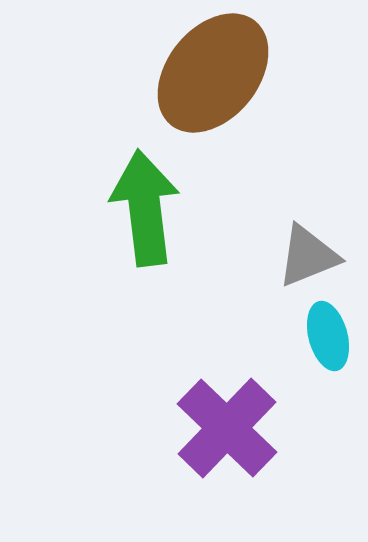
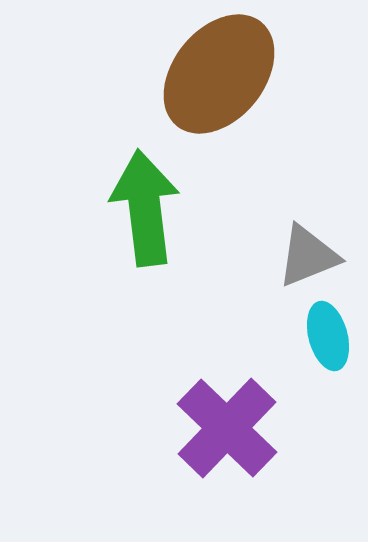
brown ellipse: moved 6 px right, 1 px down
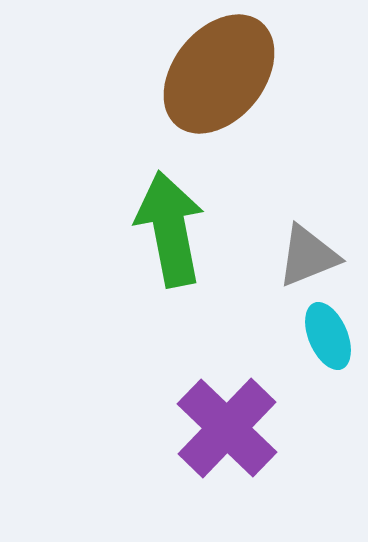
green arrow: moved 25 px right, 21 px down; rotated 4 degrees counterclockwise
cyan ellipse: rotated 8 degrees counterclockwise
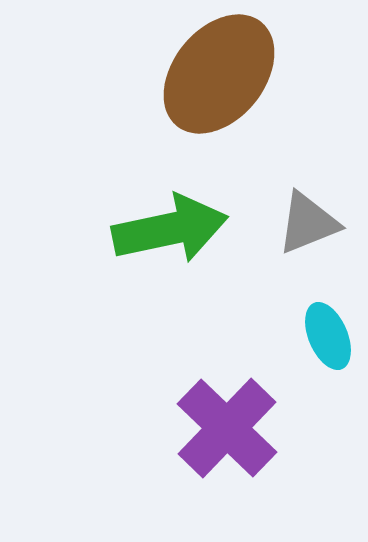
green arrow: rotated 89 degrees clockwise
gray triangle: moved 33 px up
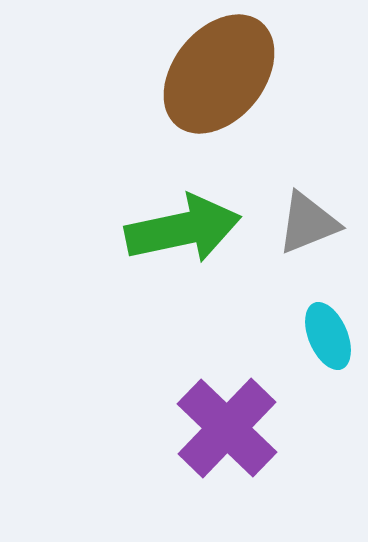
green arrow: moved 13 px right
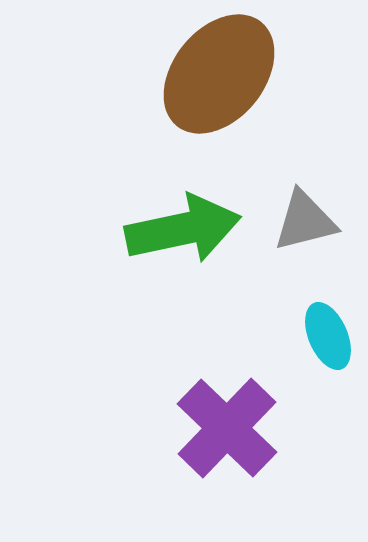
gray triangle: moved 3 px left, 2 px up; rotated 8 degrees clockwise
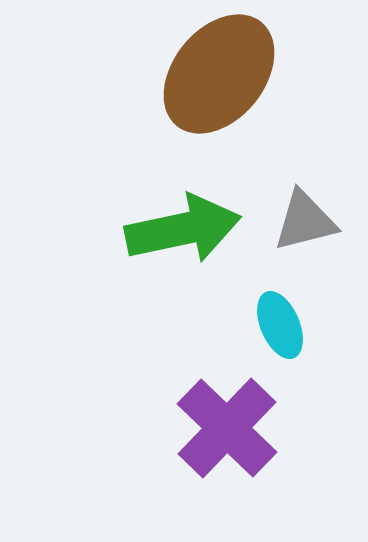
cyan ellipse: moved 48 px left, 11 px up
